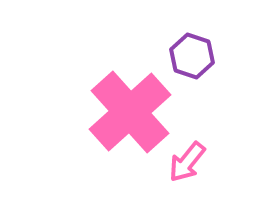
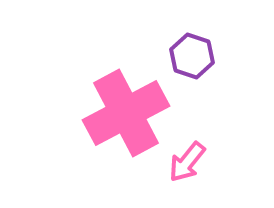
pink cross: moved 4 px left, 1 px down; rotated 14 degrees clockwise
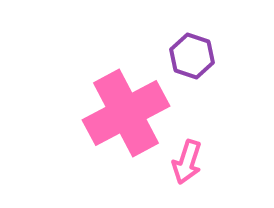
pink arrow: rotated 21 degrees counterclockwise
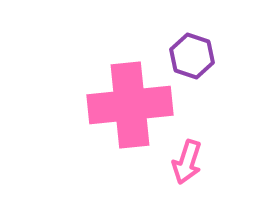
pink cross: moved 4 px right, 8 px up; rotated 22 degrees clockwise
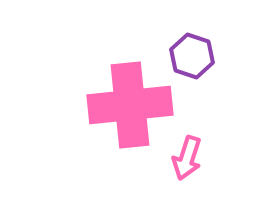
pink arrow: moved 4 px up
